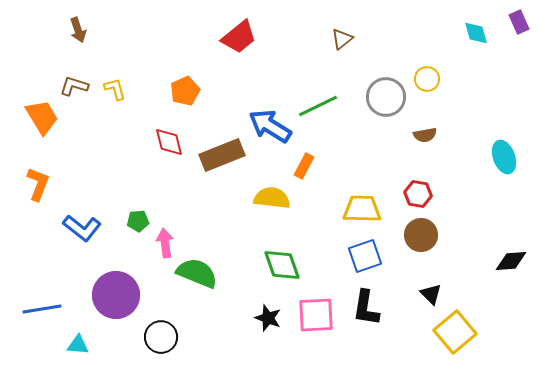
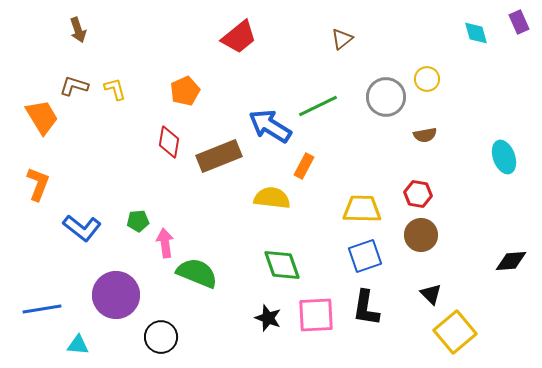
red diamond: rotated 24 degrees clockwise
brown rectangle: moved 3 px left, 1 px down
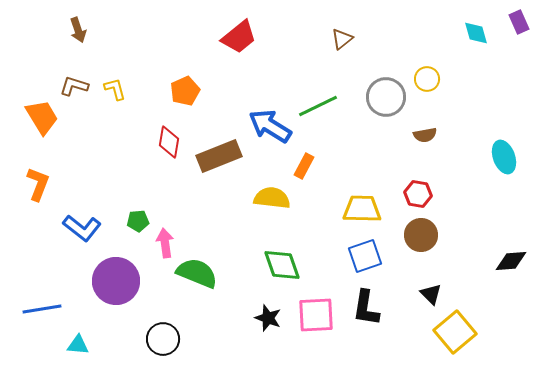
purple circle: moved 14 px up
black circle: moved 2 px right, 2 px down
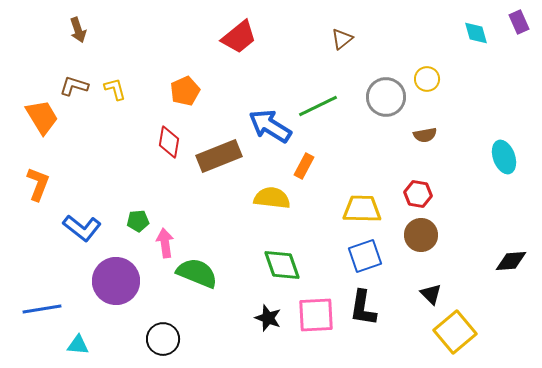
black L-shape: moved 3 px left
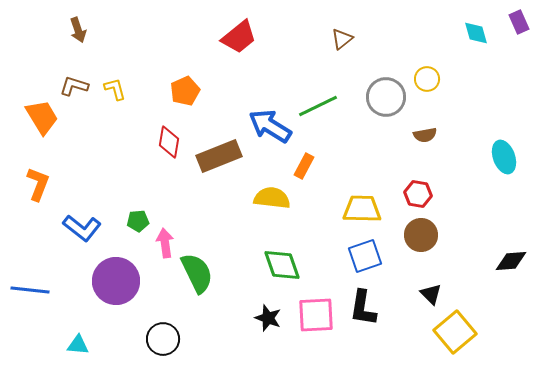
green semicircle: rotated 42 degrees clockwise
blue line: moved 12 px left, 19 px up; rotated 15 degrees clockwise
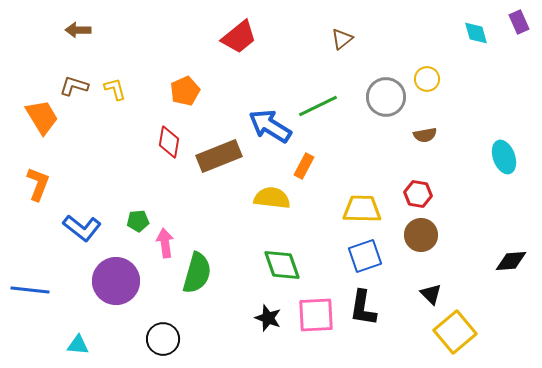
brown arrow: rotated 110 degrees clockwise
green semicircle: rotated 42 degrees clockwise
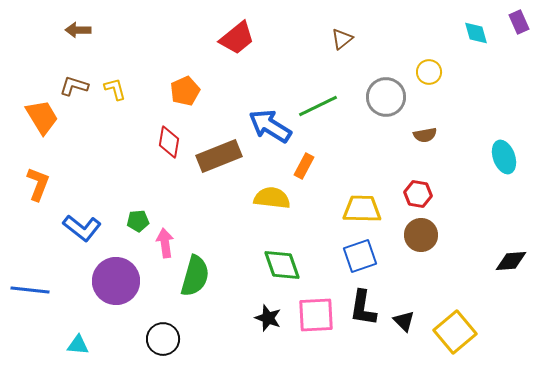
red trapezoid: moved 2 px left, 1 px down
yellow circle: moved 2 px right, 7 px up
blue square: moved 5 px left
green semicircle: moved 2 px left, 3 px down
black triangle: moved 27 px left, 27 px down
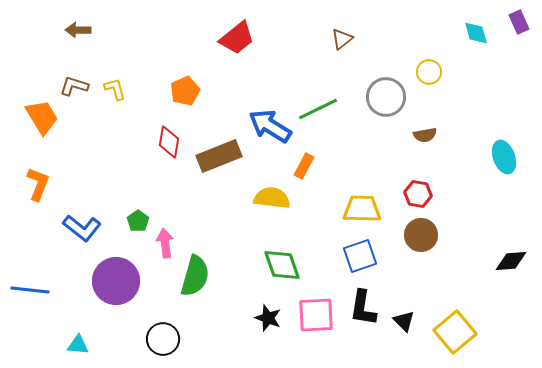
green line: moved 3 px down
green pentagon: rotated 30 degrees counterclockwise
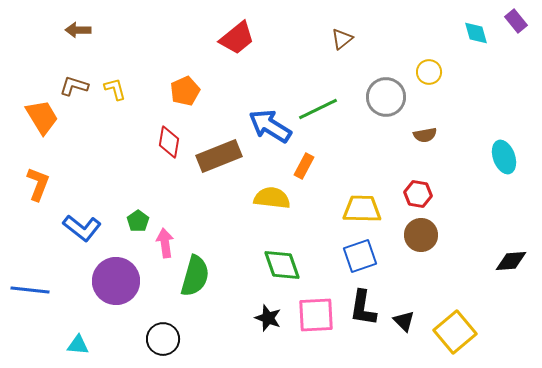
purple rectangle: moved 3 px left, 1 px up; rotated 15 degrees counterclockwise
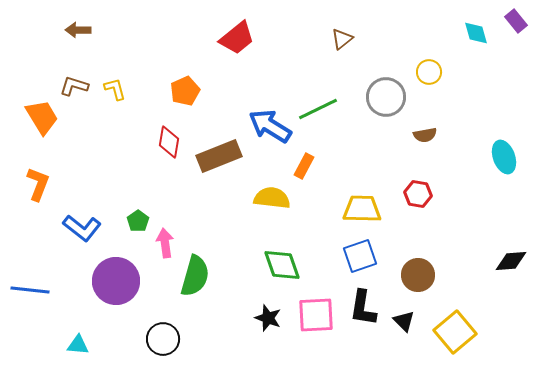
brown circle: moved 3 px left, 40 px down
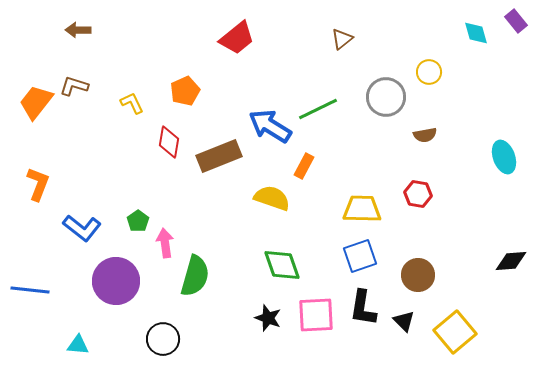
yellow L-shape: moved 17 px right, 14 px down; rotated 10 degrees counterclockwise
orange trapezoid: moved 6 px left, 15 px up; rotated 111 degrees counterclockwise
yellow semicircle: rotated 12 degrees clockwise
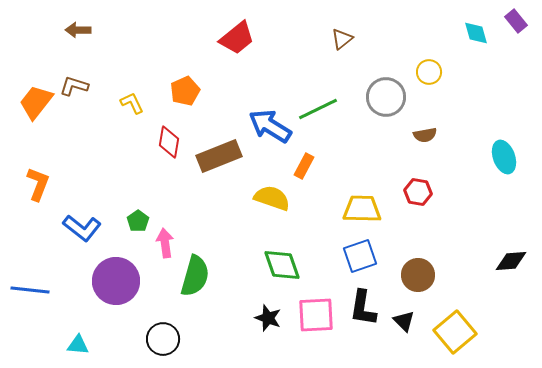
red hexagon: moved 2 px up
